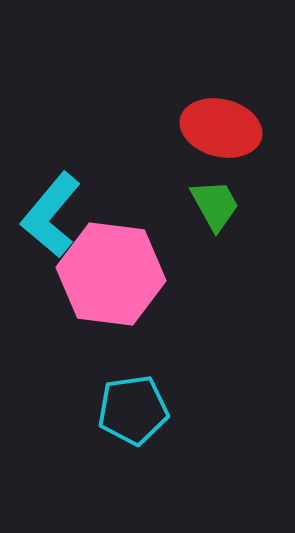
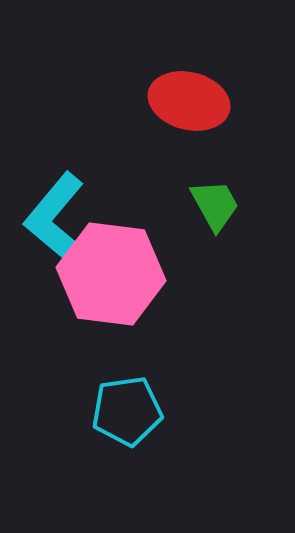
red ellipse: moved 32 px left, 27 px up
cyan L-shape: moved 3 px right
cyan pentagon: moved 6 px left, 1 px down
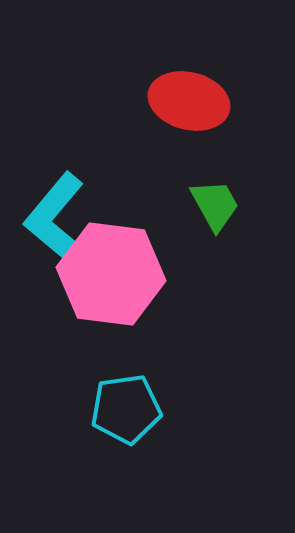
cyan pentagon: moved 1 px left, 2 px up
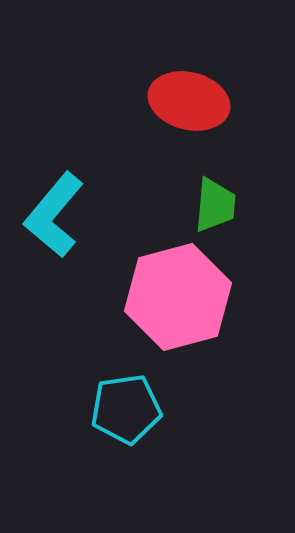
green trapezoid: rotated 34 degrees clockwise
pink hexagon: moved 67 px right, 23 px down; rotated 22 degrees counterclockwise
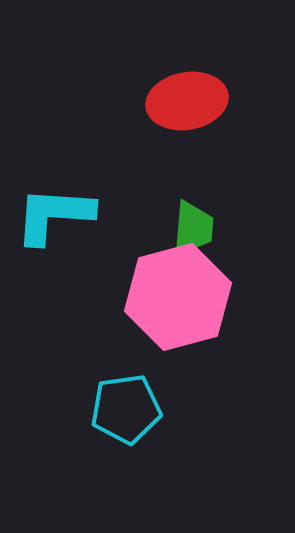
red ellipse: moved 2 px left; rotated 24 degrees counterclockwise
green trapezoid: moved 22 px left, 23 px down
cyan L-shape: rotated 54 degrees clockwise
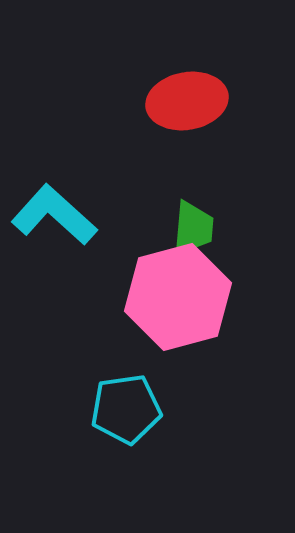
cyan L-shape: rotated 38 degrees clockwise
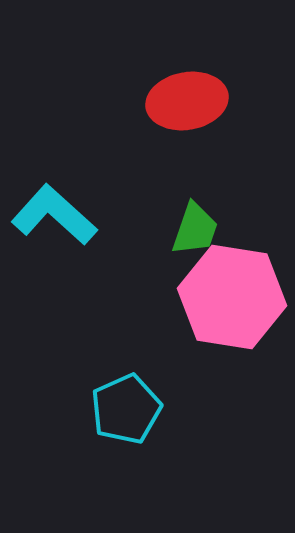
green trapezoid: moved 2 px right, 1 px down; rotated 14 degrees clockwise
pink hexagon: moved 54 px right; rotated 24 degrees clockwise
cyan pentagon: rotated 16 degrees counterclockwise
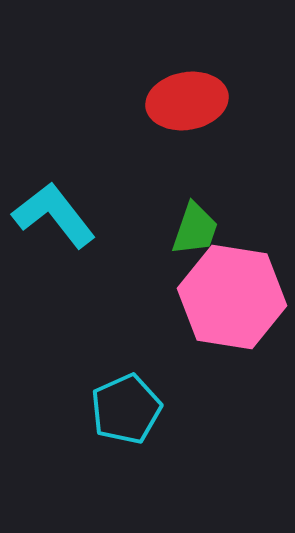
cyan L-shape: rotated 10 degrees clockwise
